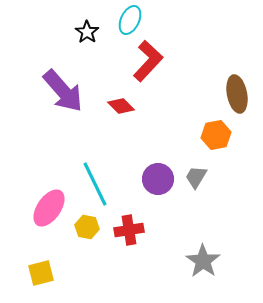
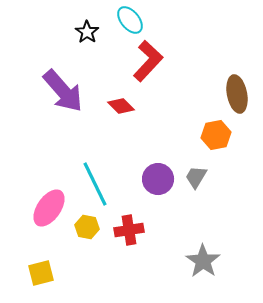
cyan ellipse: rotated 64 degrees counterclockwise
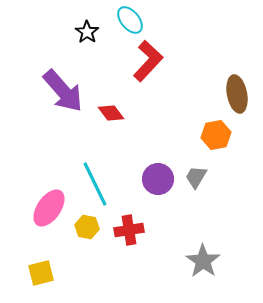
red diamond: moved 10 px left, 7 px down; rotated 8 degrees clockwise
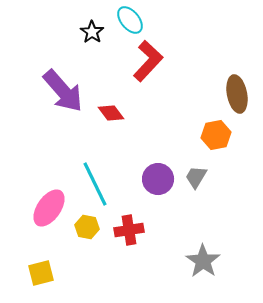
black star: moved 5 px right
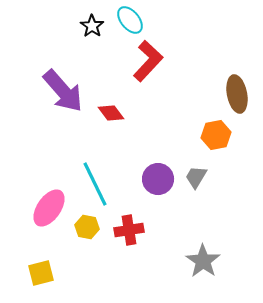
black star: moved 6 px up
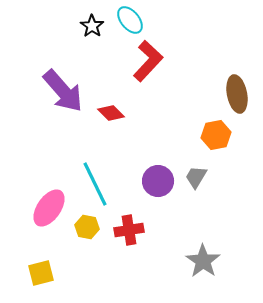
red diamond: rotated 8 degrees counterclockwise
purple circle: moved 2 px down
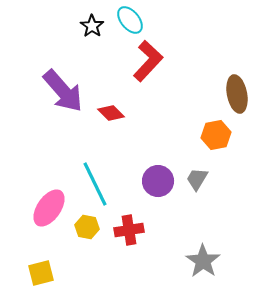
gray trapezoid: moved 1 px right, 2 px down
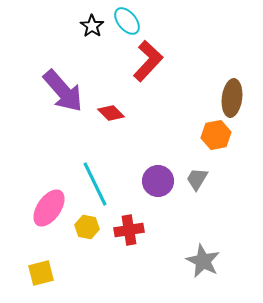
cyan ellipse: moved 3 px left, 1 px down
brown ellipse: moved 5 px left, 4 px down; rotated 18 degrees clockwise
gray star: rotated 8 degrees counterclockwise
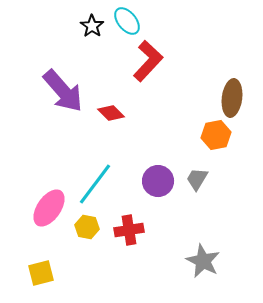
cyan line: rotated 63 degrees clockwise
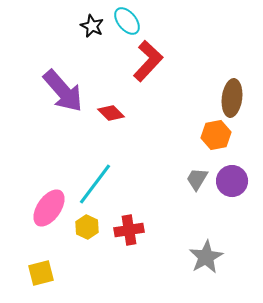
black star: rotated 10 degrees counterclockwise
purple circle: moved 74 px right
yellow hexagon: rotated 15 degrees clockwise
gray star: moved 3 px right, 4 px up; rotated 16 degrees clockwise
